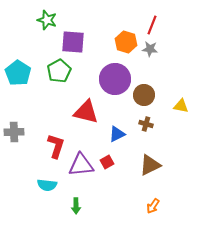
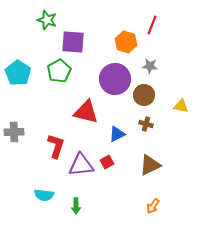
gray star: moved 17 px down
cyan semicircle: moved 3 px left, 10 px down
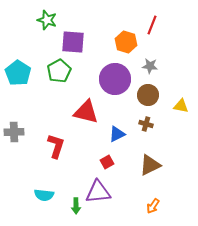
brown circle: moved 4 px right
purple triangle: moved 17 px right, 27 px down
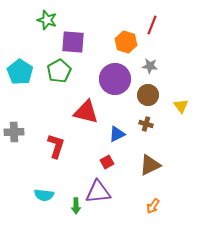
cyan pentagon: moved 2 px right, 1 px up
yellow triangle: rotated 42 degrees clockwise
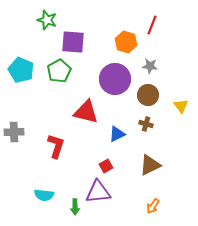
cyan pentagon: moved 1 px right, 2 px up; rotated 10 degrees counterclockwise
red square: moved 1 px left, 4 px down
green arrow: moved 1 px left, 1 px down
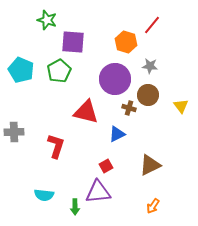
red line: rotated 18 degrees clockwise
brown cross: moved 17 px left, 16 px up
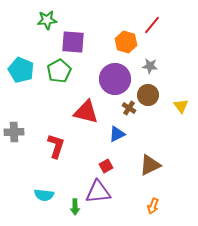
green star: rotated 24 degrees counterclockwise
brown cross: rotated 16 degrees clockwise
orange arrow: rotated 14 degrees counterclockwise
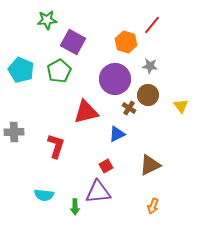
purple square: rotated 25 degrees clockwise
red triangle: rotated 28 degrees counterclockwise
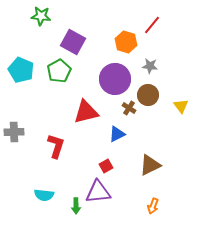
green star: moved 6 px left, 4 px up; rotated 12 degrees clockwise
green arrow: moved 1 px right, 1 px up
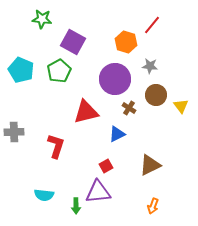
green star: moved 1 px right, 3 px down
brown circle: moved 8 px right
